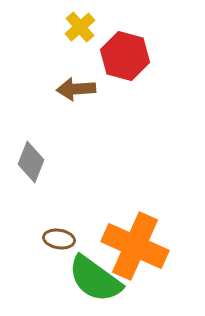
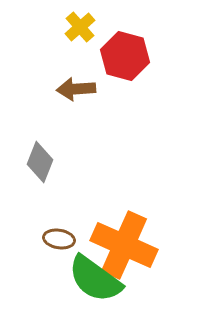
gray diamond: moved 9 px right
orange cross: moved 11 px left, 1 px up
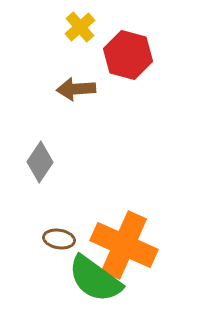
red hexagon: moved 3 px right, 1 px up
gray diamond: rotated 12 degrees clockwise
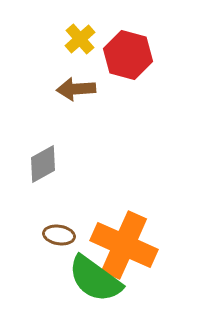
yellow cross: moved 12 px down
gray diamond: moved 3 px right, 2 px down; rotated 27 degrees clockwise
brown ellipse: moved 4 px up
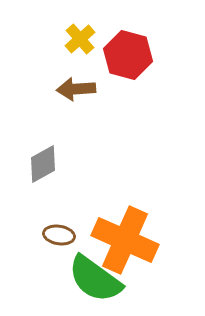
orange cross: moved 1 px right, 5 px up
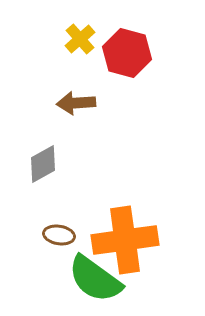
red hexagon: moved 1 px left, 2 px up
brown arrow: moved 14 px down
orange cross: rotated 32 degrees counterclockwise
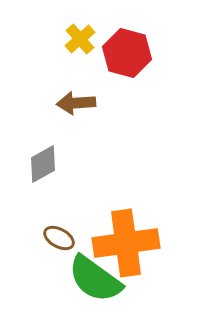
brown ellipse: moved 3 px down; rotated 20 degrees clockwise
orange cross: moved 1 px right, 3 px down
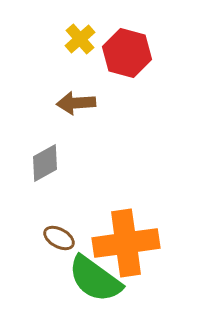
gray diamond: moved 2 px right, 1 px up
